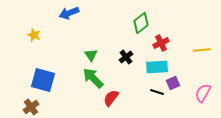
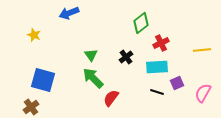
purple square: moved 4 px right
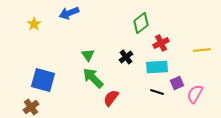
yellow star: moved 11 px up; rotated 16 degrees clockwise
green triangle: moved 3 px left
pink semicircle: moved 8 px left, 1 px down
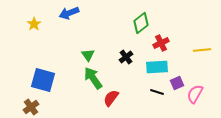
green arrow: rotated 10 degrees clockwise
